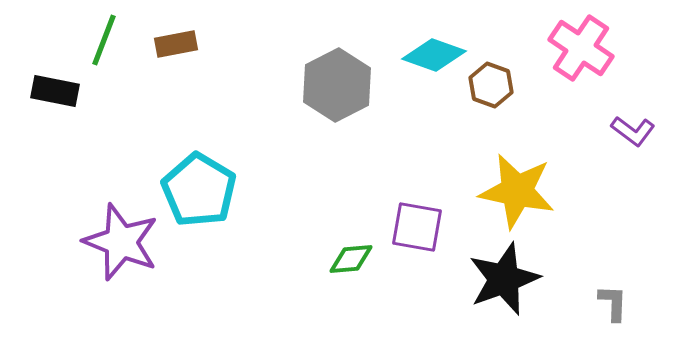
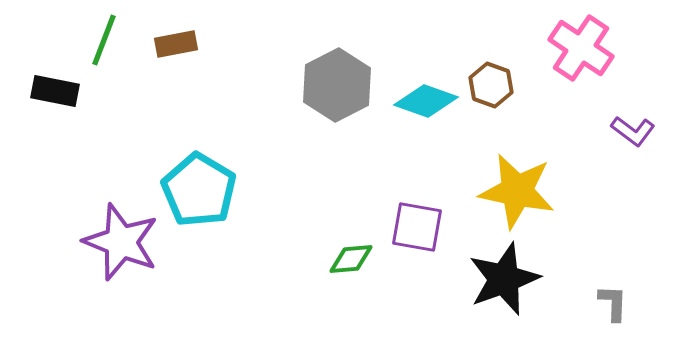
cyan diamond: moved 8 px left, 46 px down
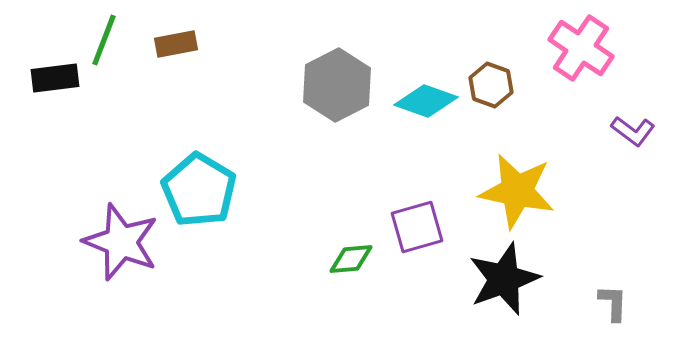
black rectangle: moved 13 px up; rotated 18 degrees counterclockwise
purple square: rotated 26 degrees counterclockwise
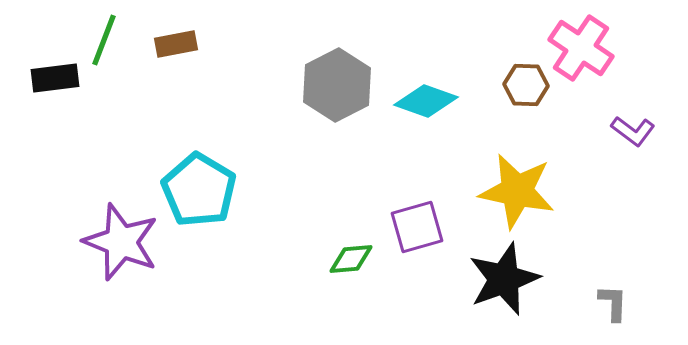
brown hexagon: moved 35 px right; rotated 18 degrees counterclockwise
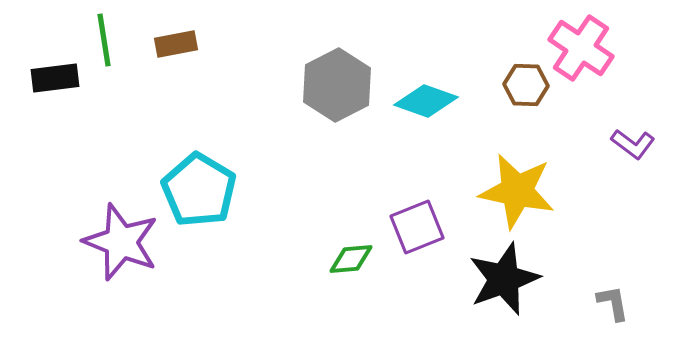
green line: rotated 30 degrees counterclockwise
purple L-shape: moved 13 px down
purple square: rotated 6 degrees counterclockwise
gray L-shape: rotated 12 degrees counterclockwise
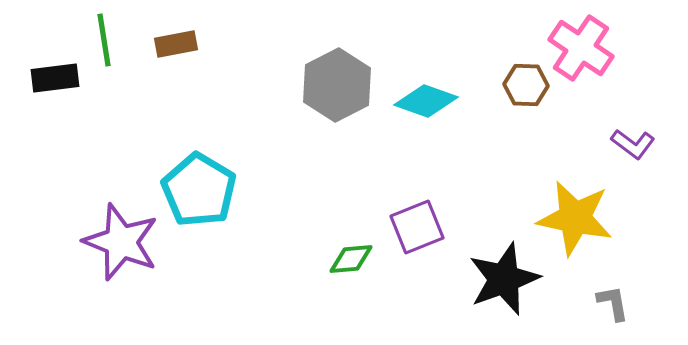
yellow star: moved 58 px right, 27 px down
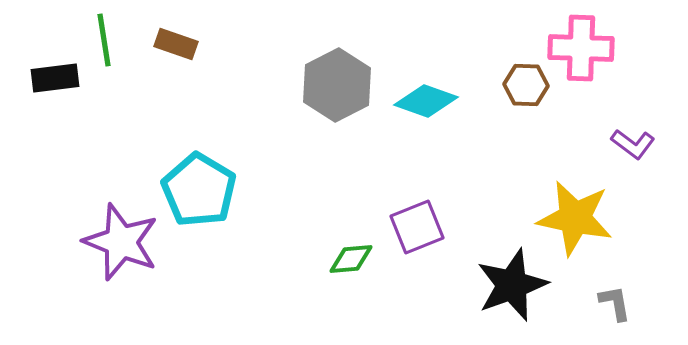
brown rectangle: rotated 30 degrees clockwise
pink cross: rotated 32 degrees counterclockwise
black star: moved 8 px right, 6 px down
gray L-shape: moved 2 px right
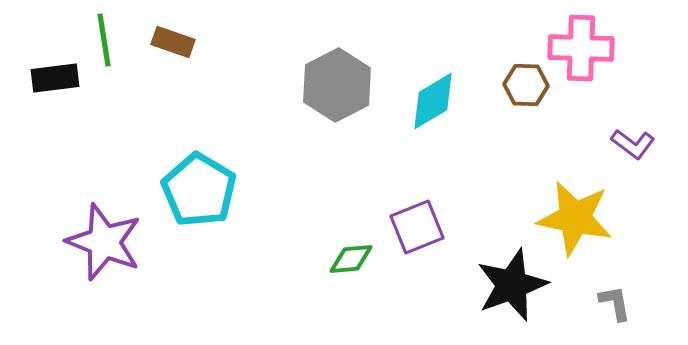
brown rectangle: moved 3 px left, 2 px up
cyan diamond: moved 7 px right; rotated 50 degrees counterclockwise
purple star: moved 17 px left
